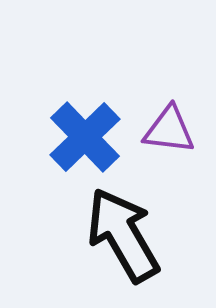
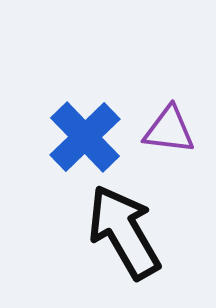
black arrow: moved 1 px right, 3 px up
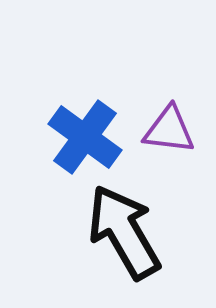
blue cross: rotated 10 degrees counterclockwise
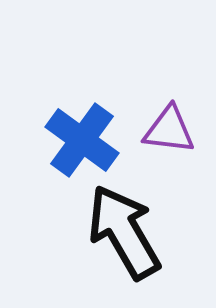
blue cross: moved 3 px left, 3 px down
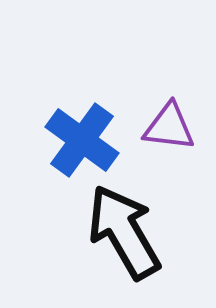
purple triangle: moved 3 px up
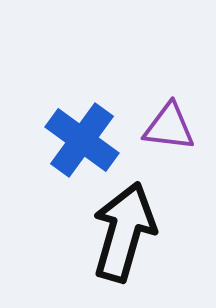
black arrow: rotated 46 degrees clockwise
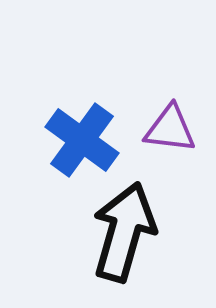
purple triangle: moved 1 px right, 2 px down
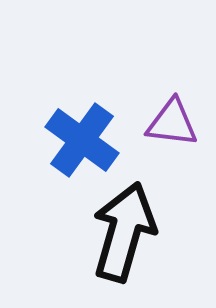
purple triangle: moved 2 px right, 6 px up
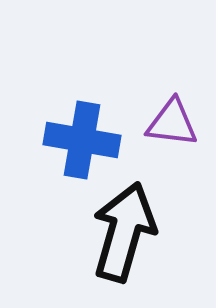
blue cross: rotated 26 degrees counterclockwise
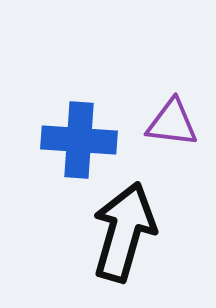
blue cross: moved 3 px left; rotated 6 degrees counterclockwise
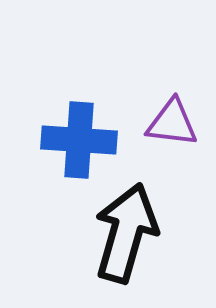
black arrow: moved 2 px right, 1 px down
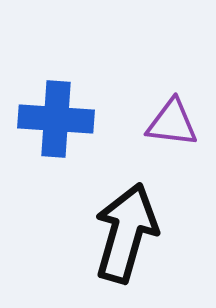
blue cross: moved 23 px left, 21 px up
